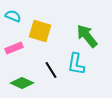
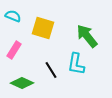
yellow square: moved 3 px right, 3 px up
pink rectangle: moved 2 px down; rotated 36 degrees counterclockwise
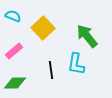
yellow square: rotated 30 degrees clockwise
pink rectangle: moved 1 px down; rotated 18 degrees clockwise
black line: rotated 24 degrees clockwise
green diamond: moved 7 px left; rotated 25 degrees counterclockwise
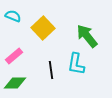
pink rectangle: moved 5 px down
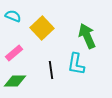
yellow square: moved 1 px left
green arrow: rotated 15 degrees clockwise
pink rectangle: moved 3 px up
green diamond: moved 2 px up
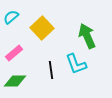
cyan semicircle: moved 2 px left, 1 px down; rotated 63 degrees counterclockwise
cyan L-shape: rotated 30 degrees counterclockwise
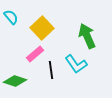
cyan semicircle: rotated 91 degrees clockwise
pink rectangle: moved 21 px right, 1 px down
cyan L-shape: rotated 15 degrees counterclockwise
green diamond: rotated 20 degrees clockwise
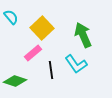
green arrow: moved 4 px left, 1 px up
pink rectangle: moved 2 px left, 1 px up
